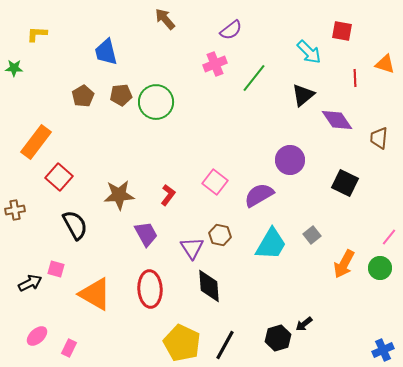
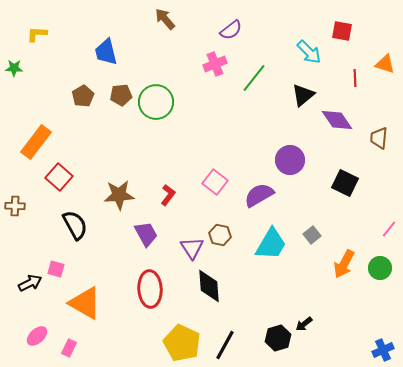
brown cross at (15, 210): moved 4 px up; rotated 12 degrees clockwise
pink line at (389, 237): moved 8 px up
orange triangle at (95, 294): moved 10 px left, 9 px down
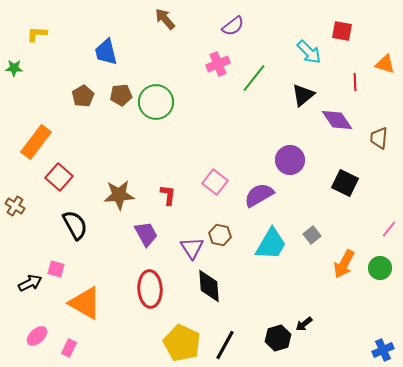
purple semicircle at (231, 30): moved 2 px right, 4 px up
pink cross at (215, 64): moved 3 px right
red line at (355, 78): moved 4 px down
red L-shape at (168, 195): rotated 30 degrees counterclockwise
brown cross at (15, 206): rotated 30 degrees clockwise
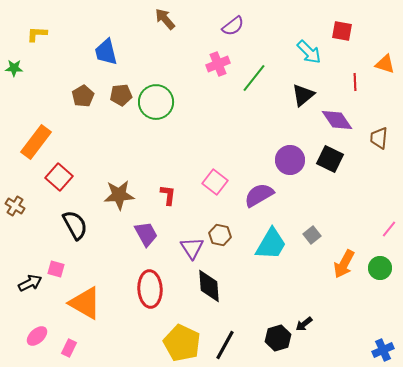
black square at (345, 183): moved 15 px left, 24 px up
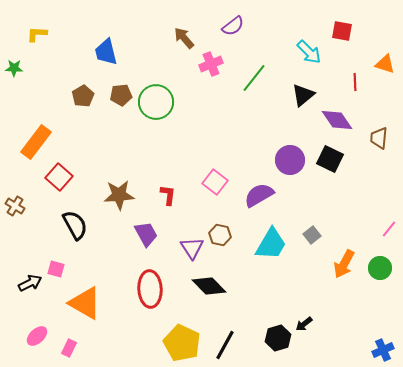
brown arrow at (165, 19): moved 19 px right, 19 px down
pink cross at (218, 64): moved 7 px left
black diamond at (209, 286): rotated 40 degrees counterclockwise
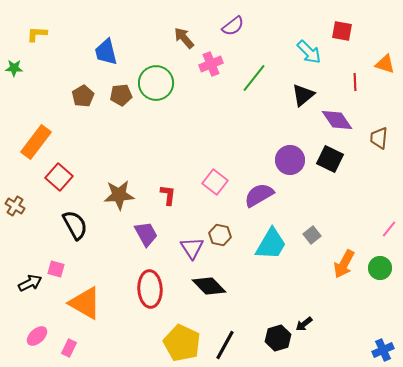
green circle at (156, 102): moved 19 px up
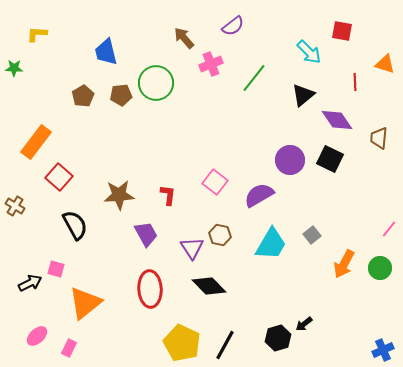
orange triangle at (85, 303): rotated 51 degrees clockwise
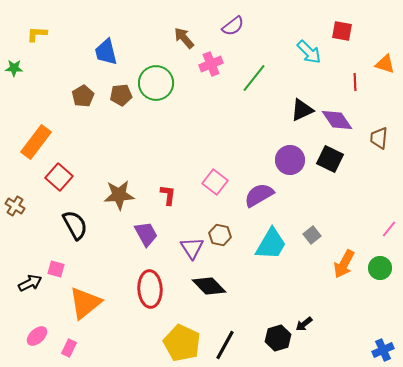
black triangle at (303, 95): moved 1 px left, 15 px down; rotated 15 degrees clockwise
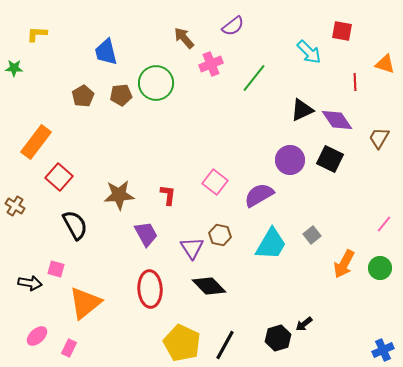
brown trapezoid at (379, 138): rotated 25 degrees clockwise
pink line at (389, 229): moved 5 px left, 5 px up
black arrow at (30, 283): rotated 35 degrees clockwise
